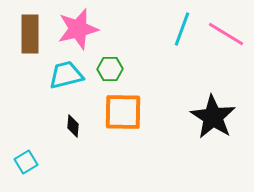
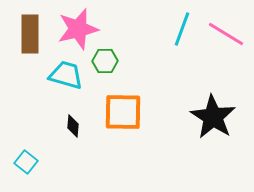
green hexagon: moved 5 px left, 8 px up
cyan trapezoid: rotated 30 degrees clockwise
cyan square: rotated 20 degrees counterclockwise
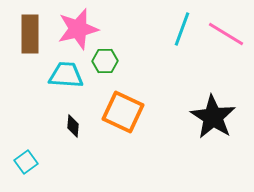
cyan trapezoid: rotated 12 degrees counterclockwise
orange square: rotated 24 degrees clockwise
cyan square: rotated 15 degrees clockwise
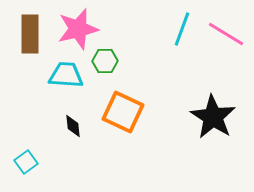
black diamond: rotated 10 degrees counterclockwise
